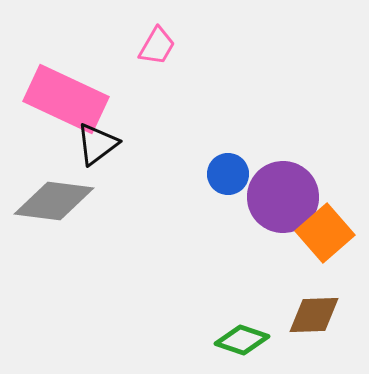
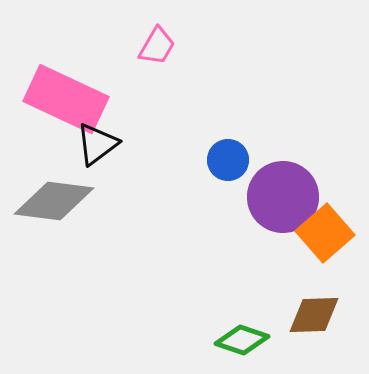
blue circle: moved 14 px up
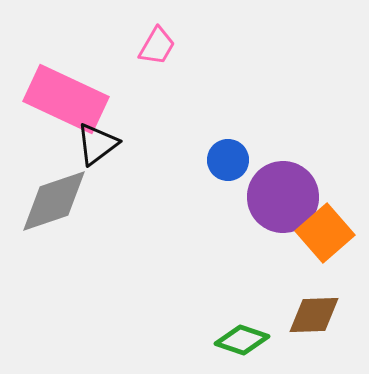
gray diamond: rotated 26 degrees counterclockwise
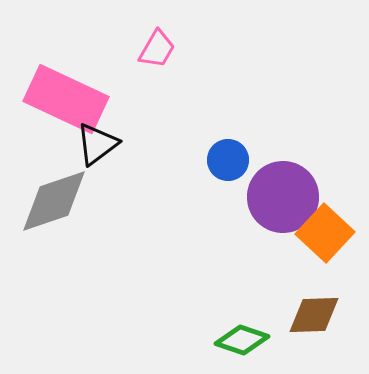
pink trapezoid: moved 3 px down
orange square: rotated 6 degrees counterclockwise
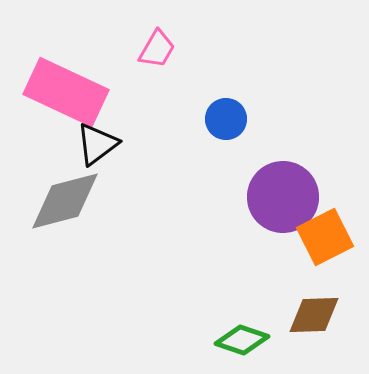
pink rectangle: moved 7 px up
blue circle: moved 2 px left, 41 px up
gray diamond: moved 11 px right; rotated 4 degrees clockwise
orange square: moved 4 px down; rotated 20 degrees clockwise
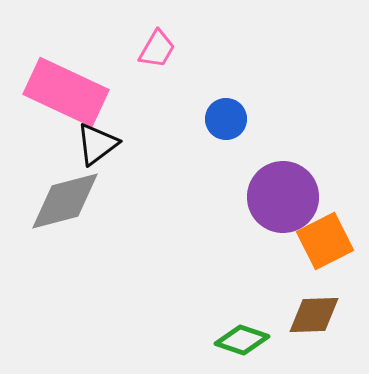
orange square: moved 4 px down
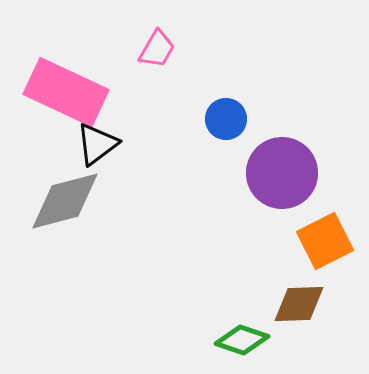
purple circle: moved 1 px left, 24 px up
brown diamond: moved 15 px left, 11 px up
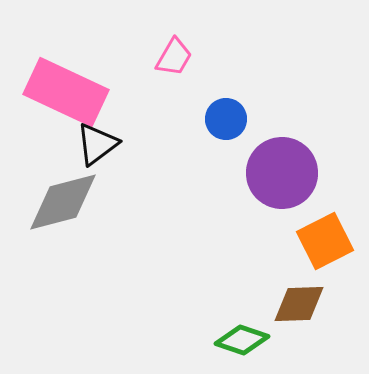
pink trapezoid: moved 17 px right, 8 px down
gray diamond: moved 2 px left, 1 px down
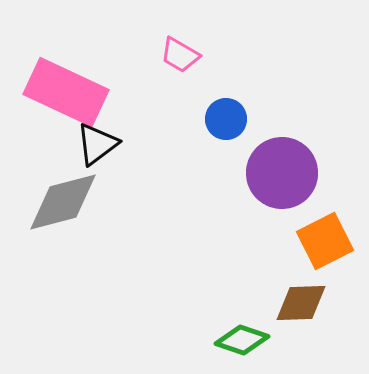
pink trapezoid: moved 6 px right, 2 px up; rotated 90 degrees clockwise
brown diamond: moved 2 px right, 1 px up
